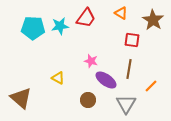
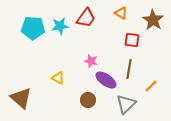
gray triangle: rotated 15 degrees clockwise
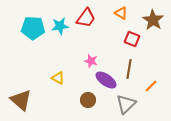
red square: moved 1 px up; rotated 14 degrees clockwise
brown triangle: moved 2 px down
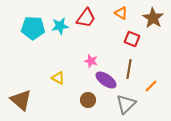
brown star: moved 2 px up
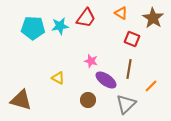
brown triangle: rotated 25 degrees counterclockwise
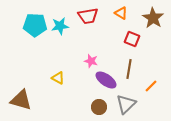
red trapezoid: moved 2 px right, 2 px up; rotated 45 degrees clockwise
cyan pentagon: moved 2 px right, 3 px up
brown circle: moved 11 px right, 7 px down
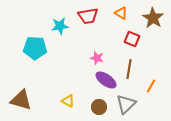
cyan pentagon: moved 23 px down
pink star: moved 6 px right, 3 px up
yellow triangle: moved 10 px right, 23 px down
orange line: rotated 16 degrees counterclockwise
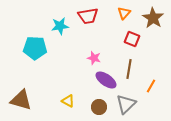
orange triangle: moved 3 px right; rotated 40 degrees clockwise
pink star: moved 3 px left
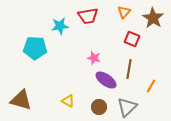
orange triangle: moved 1 px up
gray triangle: moved 1 px right, 3 px down
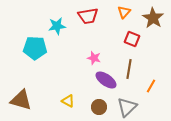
cyan star: moved 3 px left
